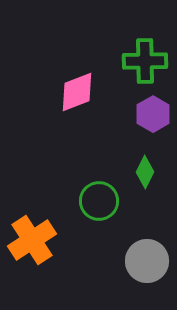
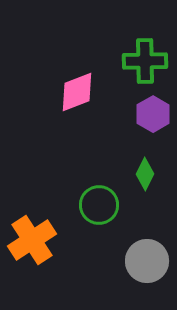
green diamond: moved 2 px down
green circle: moved 4 px down
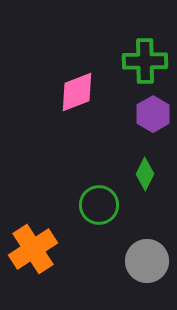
orange cross: moved 1 px right, 9 px down
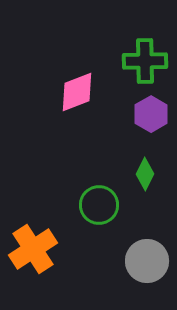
purple hexagon: moved 2 px left
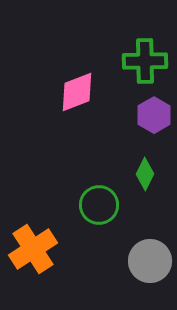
purple hexagon: moved 3 px right, 1 px down
gray circle: moved 3 px right
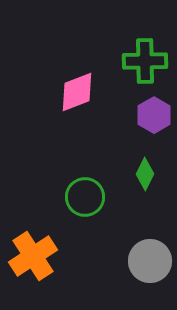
green circle: moved 14 px left, 8 px up
orange cross: moved 7 px down
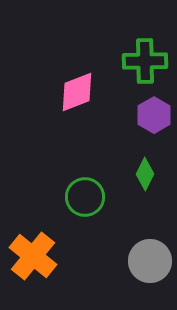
orange cross: rotated 18 degrees counterclockwise
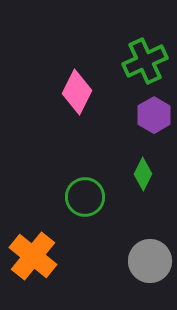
green cross: rotated 24 degrees counterclockwise
pink diamond: rotated 42 degrees counterclockwise
green diamond: moved 2 px left
